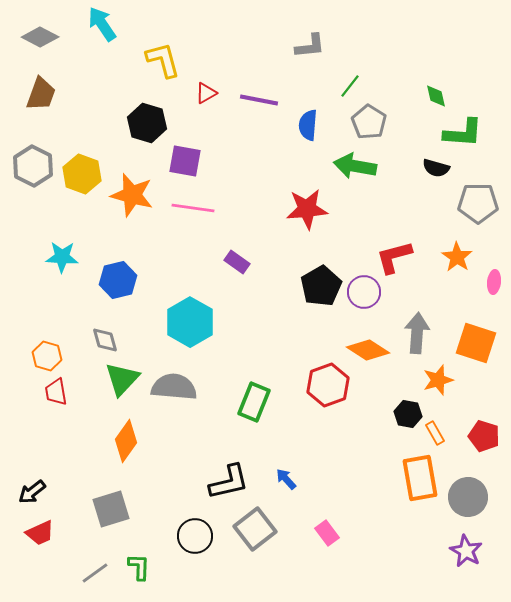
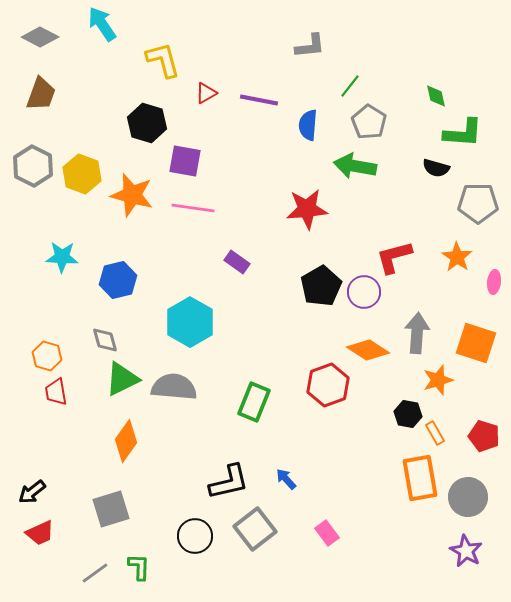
green triangle at (122, 379): rotated 21 degrees clockwise
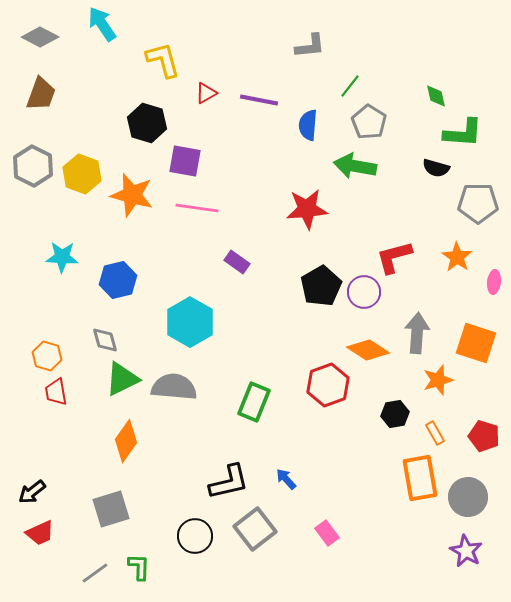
pink line at (193, 208): moved 4 px right
black hexagon at (408, 414): moved 13 px left; rotated 20 degrees counterclockwise
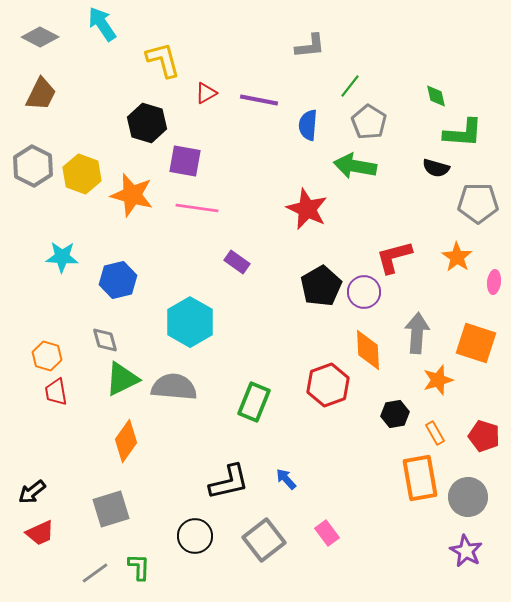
brown trapezoid at (41, 94): rotated 6 degrees clockwise
red star at (307, 209): rotated 30 degrees clockwise
orange diamond at (368, 350): rotated 54 degrees clockwise
gray square at (255, 529): moved 9 px right, 11 px down
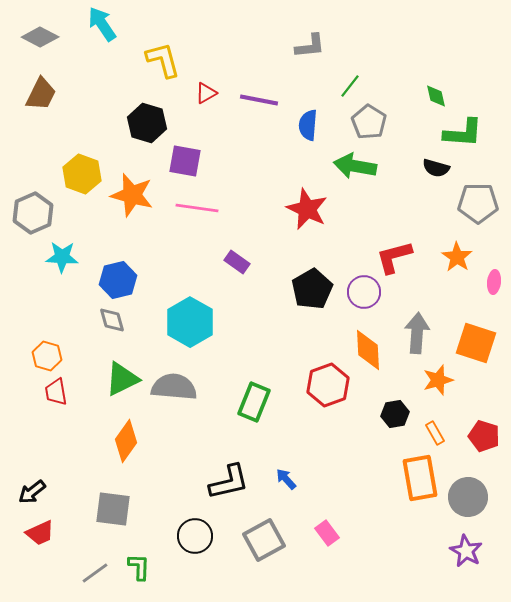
gray hexagon at (33, 166): moved 47 px down; rotated 9 degrees clockwise
black pentagon at (321, 286): moved 9 px left, 3 px down
gray diamond at (105, 340): moved 7 px right, 20 px up
gray square at (111, 509): moved 2 px right; rotated 24 degrees clockwise
gray square at (264, 540): rotated 9 degrees clockwise
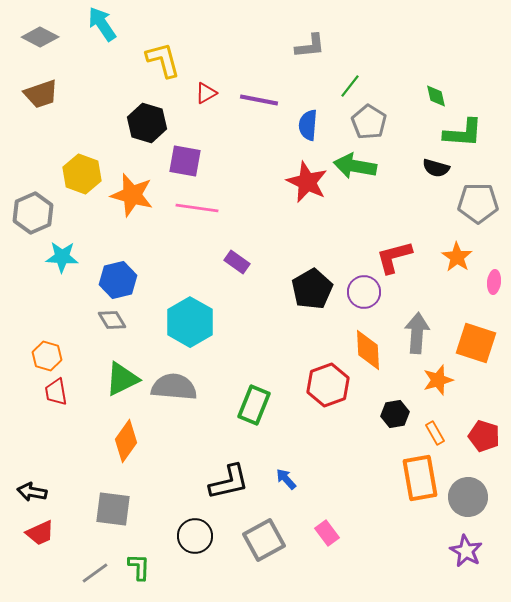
brown trapezoid at (41, 94): rotated 45 degrees clockwise
red star at (307, 209): moved 27 px up
gray diamond at (112, 320): rotated 16 degrees counterclockwise
green rectangle at (254, 402): moved 3 px down
black arrow at (32, 492): rotated 48 degrees clockwise
